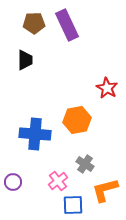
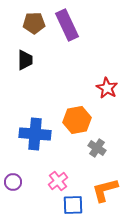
gray cross: moved 12 px right, 16 px up
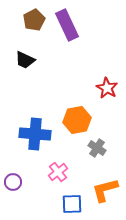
brown pentagon: moved 3 px up; rotated 25 degrees counterclockwise
black trapezoid: rotated 115 degrees clockwise
pink cross: moved 9 px up
blue square: moved 1 px left, 1 px up
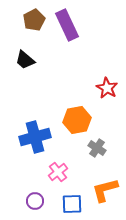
black trapezoid: rotated 15 degrees clockwise
blue cross: moved 3 px down; rotated 20 degrees counterclockwise
purple circle: moved 22 px right, 19 px down
